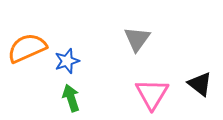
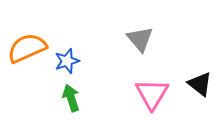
gray triangle: moved 3 px right; rotated 16 degrees counterclockwise
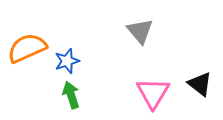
gray triangle: moved 8 px up
pink triangle: moved 1 px right, 1 px up
green arrow: moved 3 px up
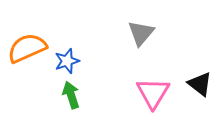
gray triangle: moved 1 px right, 2 px down; rotated 20 degrees clockwise
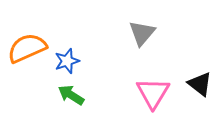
gray triangle: moved 1 px right
green arrow: rotated 40 degrees counterclockwise
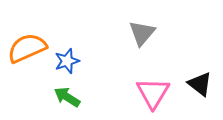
green arrow: moved 4 px left, 2 px down
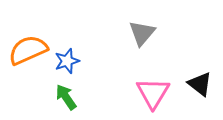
orange semicircle: moved 1 px right, 2 px down
green arrow: moved 1 px left; rotated 24 degrees clockwise
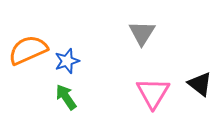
gray triangle: rotated 8 degrees counterclockwise
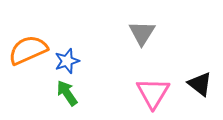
green arrow: moved 1 px right, 4 px up
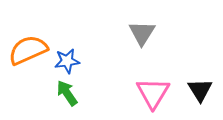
blue star: rotated 10 degrees clockwise
black triangle: moved 6 px down; rotated 20 degrees clockwise
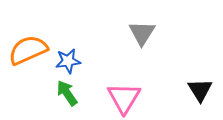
blue star: moved 1 px right
pink triangle: moved 29 px left, 5 px down
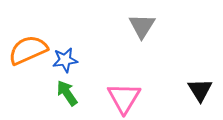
gray triangle: moved 7 px up
blue star: moved 3 px left, 1 px up
